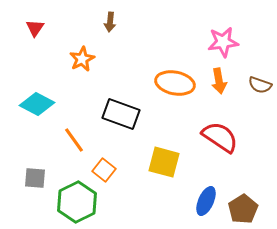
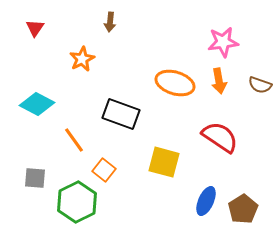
orange ellipse: rotated 6 degrees clockwise
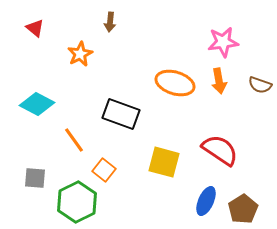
red triangle: rotated 24 degrees counterclockwise
orange star: moved 2 px left, 5 px up
red semicircle: moved 13 px down
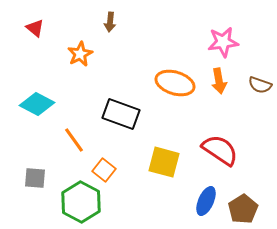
green hexagon: moved 4 px right; rotated 6 degrees counterclockwise
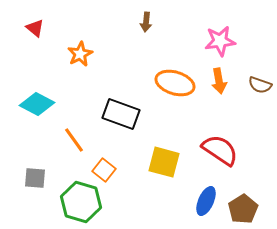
brown arrow: moved 36 px right
pink star: moved 3 px left, 1 px up
green hexagon: rotated 12 degrees counterclockwise
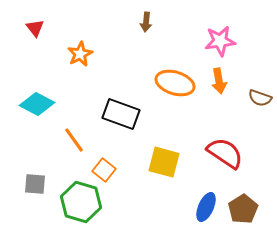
red triangle: rotated 12 degrees clockwise
brown semicircle: moved 13 px down
red semicircle: moved 5 px right, 3 px down
gray square: moved 6 px down
blue ellipse: moved 6 px down
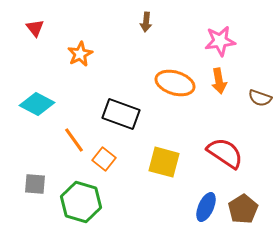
orange square: moved 11 px up
